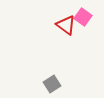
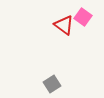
red triangle: moved 2 px left
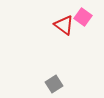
gray square: moved 2 px right
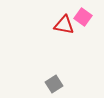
red triangle: rotated 25 degrees counterclockwise
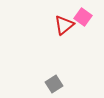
red triangle: rotated 50 degrees counterclockwise
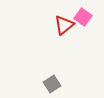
gray square: moved 2 px left
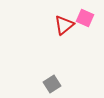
pink square: moved 2 px right, 1 px down; rotated 12 degrees counterclockwise
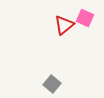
gray square: rotated 18 degrees counterclockwise
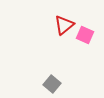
pink square: moved 17 px down
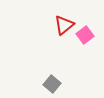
pink square: rotated 30 degrees clockwise
